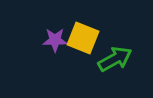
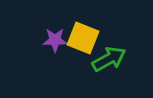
green arrow: moved 6 px left
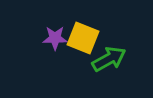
purple star: moved 2 px up
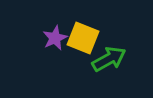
purple star: rotated 25 degrees counterclockwise
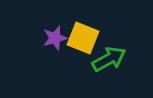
purple star: rotated 10 degrees clockwise
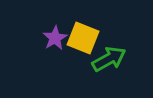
purple star: rotated 15 degrees counterclockwise
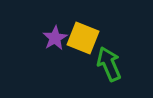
green arrow: moved 5 px down; rotated 84 degrees counterclockwise
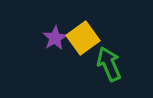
yellow square: rotated 32 degrees clockwise
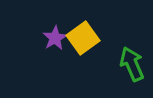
green arrow: moved 23 px right
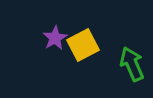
yellow square: moved 7 px down; rotated 8 degrees clockwise
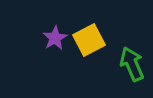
yellow square: moved 6 px right, 5 px up
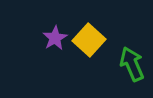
yellow square: rotated 20 degrees counterclockwise
